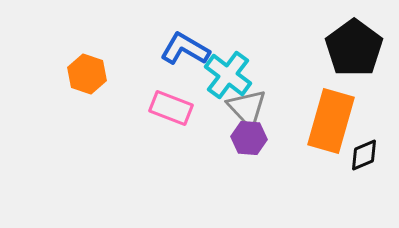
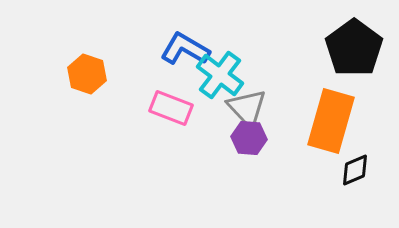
cyan cross: moved 8 px left
black diamond: moved 9 px left, 15 px down
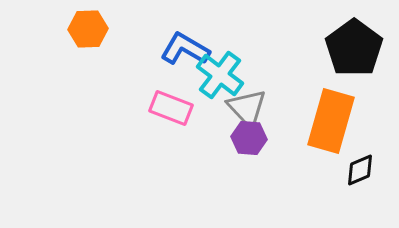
orange hexagon: moved 1 px right, 45 px up; rotated 21 degrees counterclockwise
black diamond: moved 5 px right
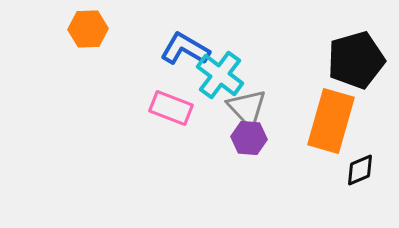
black pentagon: moved 2 px right, 12 px down; rotated 20 degrees clockwise
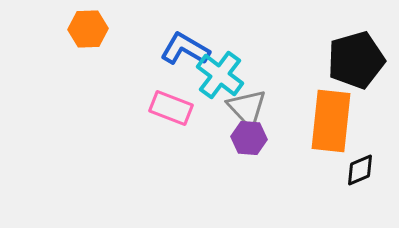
orange rectangle: rotated 10 degrees counterclockwise
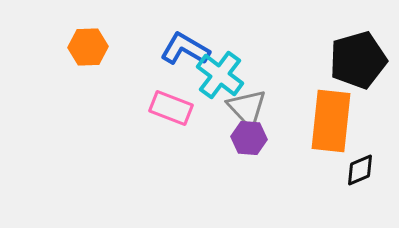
orange hexagon: moved 18 px down
black pentagon: moved 2 px right
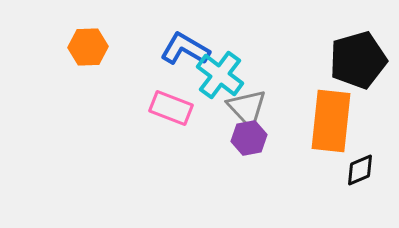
purple hexagon: rotated 16 degrees counterclockwise
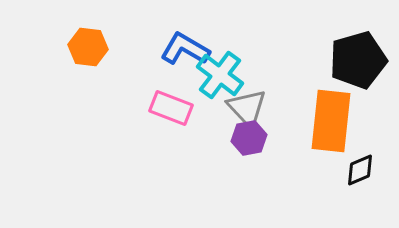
orange hexagon: rotated 9 degrees clockwise
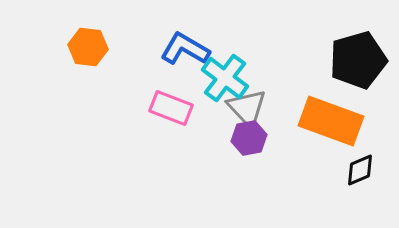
cyan cross: moved 5 px right, 3 px down
orange rectangle: rotated 76 degrees counterclockwise
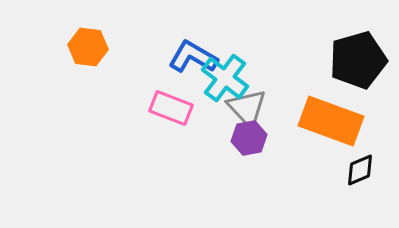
blue L-shape: moved 8 px right, 8 px down
